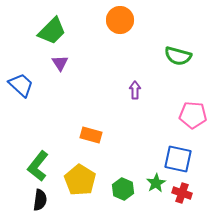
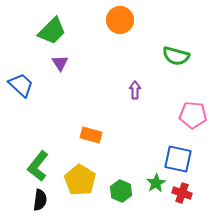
green semicircle: moved 2 px left
green hexagon: moved 2 px left, 2 px down
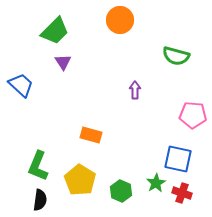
green trapezoid: moved 3 px right
purple triangle: moved 3 px right, 1 px up
green L-shape: rotated 16 degrees counterclockwise
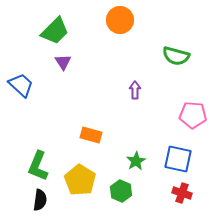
green star: moved 20 px left, 22 px up
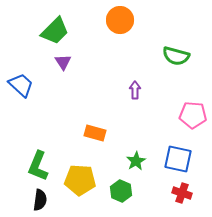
orange rectangle: moved 4 px right, 2 px up
yellow pentagon: rotated 28 degrees counterclockwise
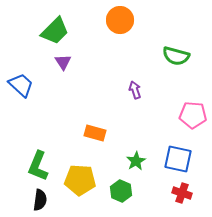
purple arrow: rotated 18 degrees counterclockwise
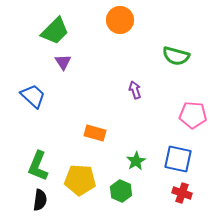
blue trapezoid: moved 12 px right, 11 px down
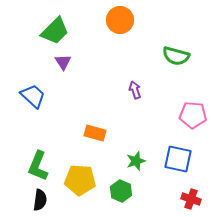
green star: rotated 12 degrees clockwise
red cross: moved 9 px right, 6 px down
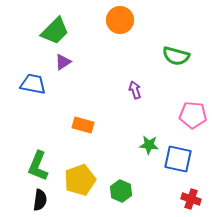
purple triangle: rotated 30 degrees clockwise
blue trapezoid: moved 12 px up; rotated 32 degrees counterclockwise
orange rectangle: moved 12 px left, 8 px up
green star: moved 13 px right, 16 px up; rotated 24 degrees clockwise
yellow pentagon: rotated 24 degrees counterclockwise
